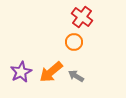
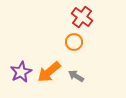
orange arrow: moved 2 px left
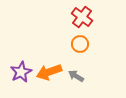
orange circle: moved 6 px right, 2 px down
orange arrow: rotated 20 degrees clockwise
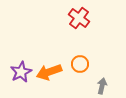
red cross: moved 3 px left, 1 px down
orange circle: moved 20 px down
gray arrow: moved 26 px right, 10 px down; rotated 70 degrees clockwise
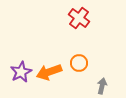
orange circle: moved 1 px left, 1 px up
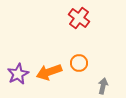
purple star: moved 3 px left, 2 px down
gray arrow: moved 1 px right
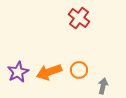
orange circle: moved 7 px down
purple star: moved 2 px up
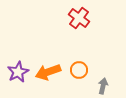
orange arrow: moved 1 px left
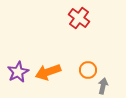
orange circle: moved 9 px right
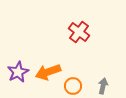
red cross: moved 14 px down
orange circle: moved 15 px left, 16 px down
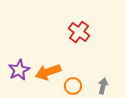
purple star: moved 1 px right, 2 px up
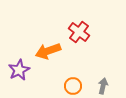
orange arrow: moved 21 px up
